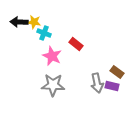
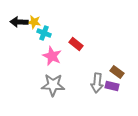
gray arrow: rotated 18 degrees clockwise
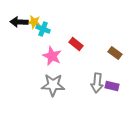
cyan cross: moved 1 px left, 4 px up
brown rectangle: moved 2 px left, 19 px up
